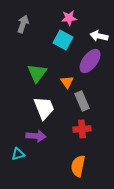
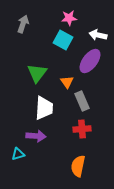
white arrow: moved 1 px left, 1 px up
white trapezoid: rotated 25 degrees clockwise
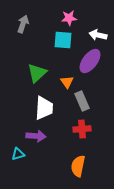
cyan square: rotated 24 degrees counterclockwise
green triangle: rotated 10 degrees clockwise
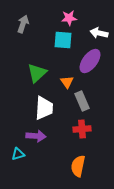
white arrow: moved 1 px right, 2 px up
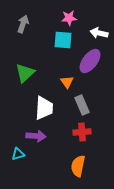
green triangle: moved 12 px left
gray rectangle: moved 4 px down
red cross: moved 3 px down
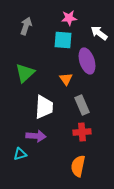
gray arrow: moved 3 px right, 2 px down
white arrow: rotated 24 degrees clockwise
purple ellipse: moved 3 px left; rotated 55 degrees counterclockwise
orange triangle: moved 1 px left, 3 px up
white trapezoid: moved 1 px up
cyan triangle: moved 2 px right
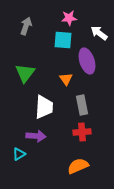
green triangle: rotated 10 degrees counterclockwise
gray rectangle: rotated 12 degrees clockwise
cyan triangle: moved 1 px left; rotated 16 degrees counterclockwise
orange semicircle: rotated 55 degrees clockwise
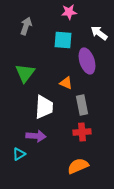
pink star: moved 6 px up
orange triangle: moved 4 px down; rotated 32 degrees counterclockwise
